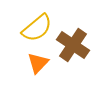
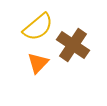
yellow semicircle: moved 1 px right, 1 px up
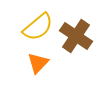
brown cross: moved 3 px right, 9 px up
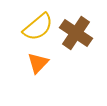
brown cross: moved 3 px up
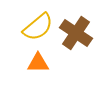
orange triangle: rotated 45 degrees clockwise
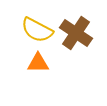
yellow semicircle: moved 1 px left, 3 px down; rotated 68 degrees clockwise
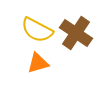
orange triangle: rotated 15 degrees counterclockwise
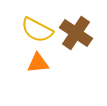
orange triangle: rotated 10 degrees clockwise
